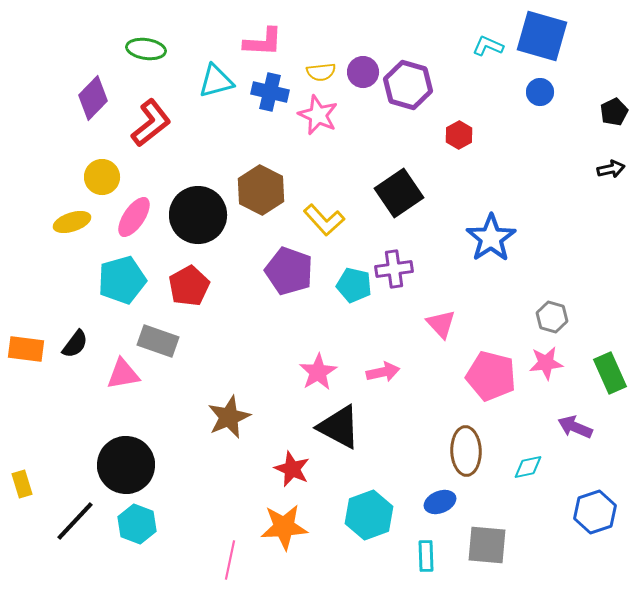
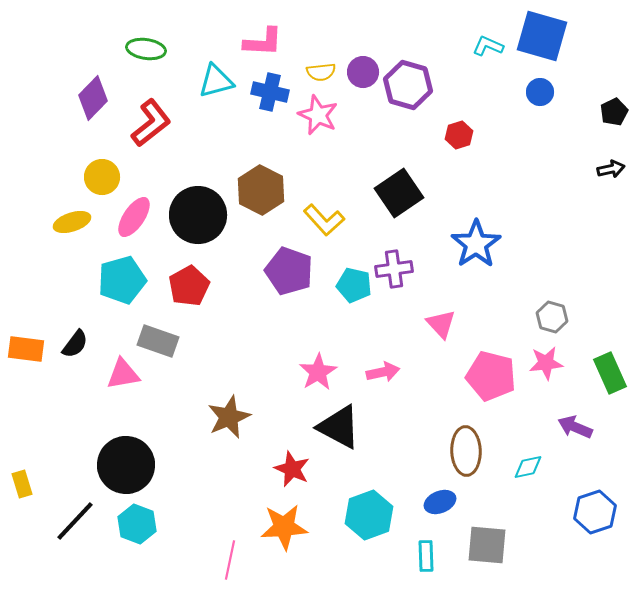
red hexagon at (459, 135): rotated 12 degrees clockwise
blue star at (491, 238): moved 15 px left, 6 px down
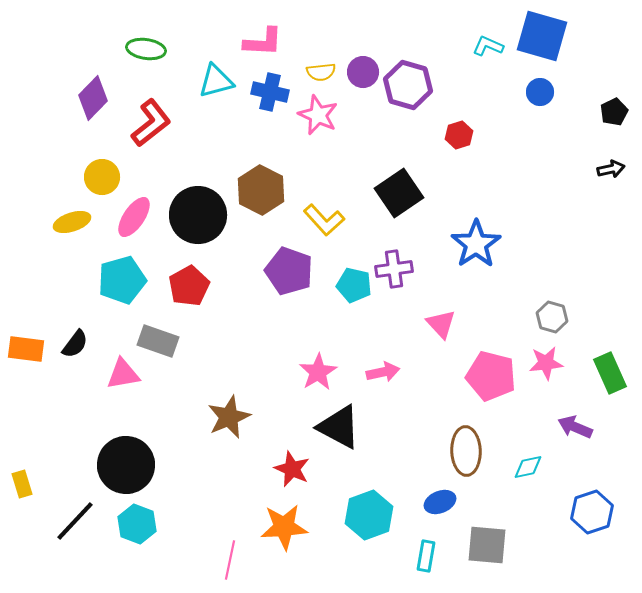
blue hexagon at (595, 512): moved 3 px left
cyan rectangle at (426, 556): rotated 12 degrees clockwise
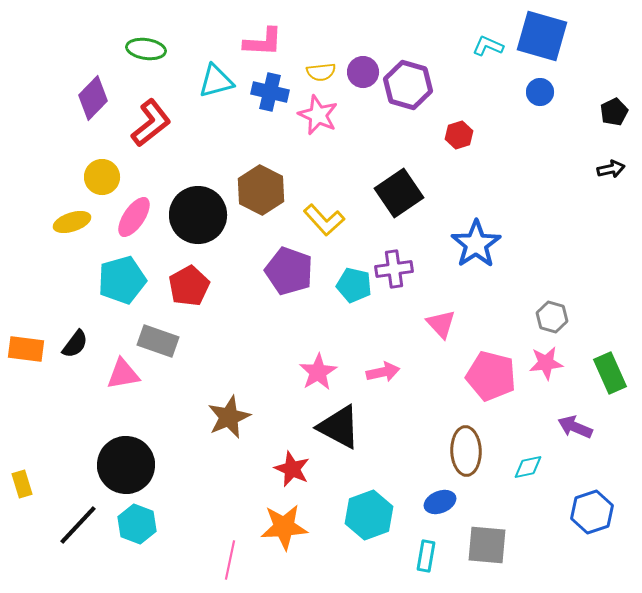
black line at (75, 521): moved 3 px right, 4 px down
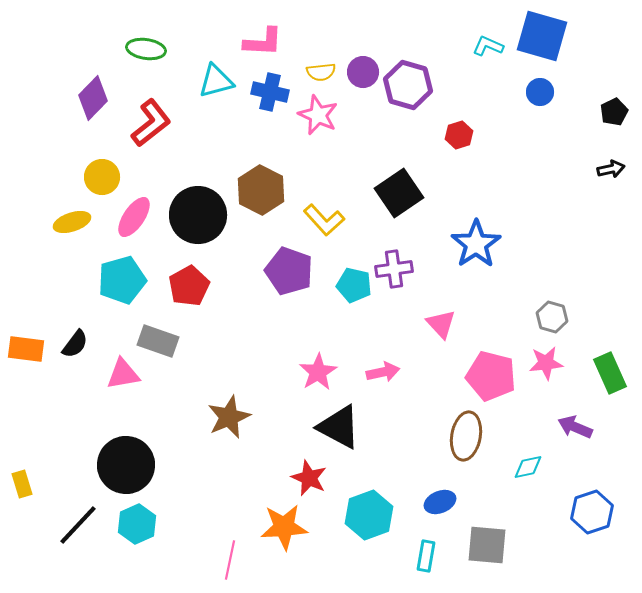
brown ellipse at (466, 451): moved 15 px up; rotated 12 degrees clockwise
red star at (292, 469): moved 17 px right, 9 px down
cyan hexagon at (137, 524): rotated 15 degrees clockwise
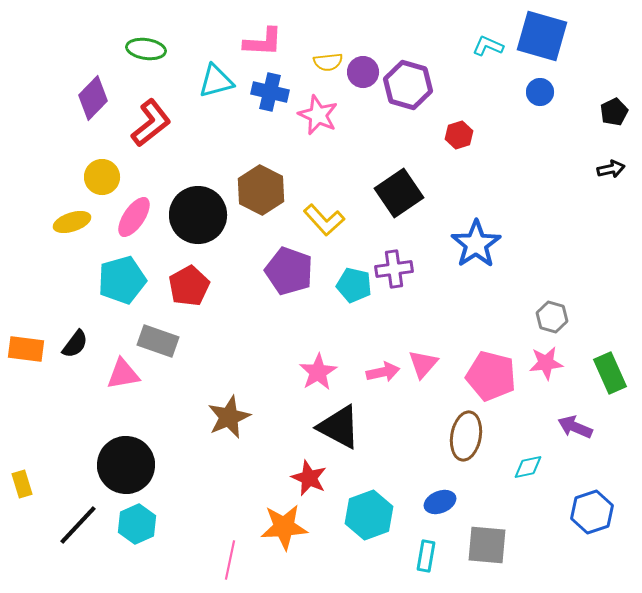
yellow semicircle at (321, 72): moved 7 px right, 10 px up
pink triangle at (441, 324): moved 18 px left, 40 px down; rotated 24 degrees clockwise
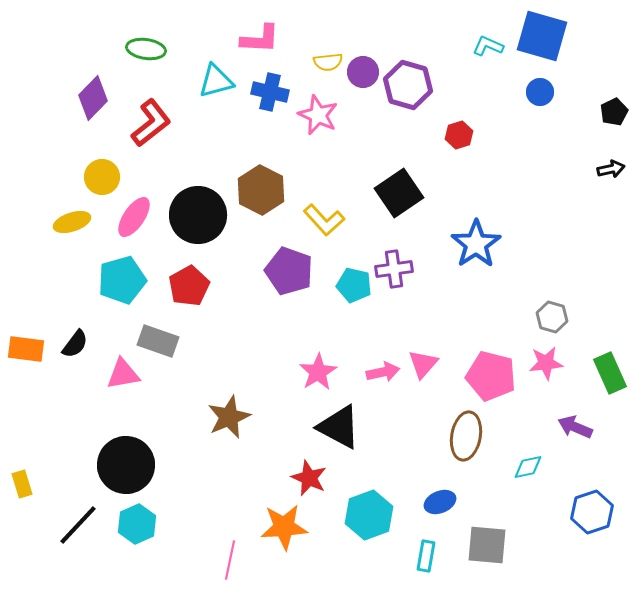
pink L-shape at (263, 42): moved 3 px left, 3 px up
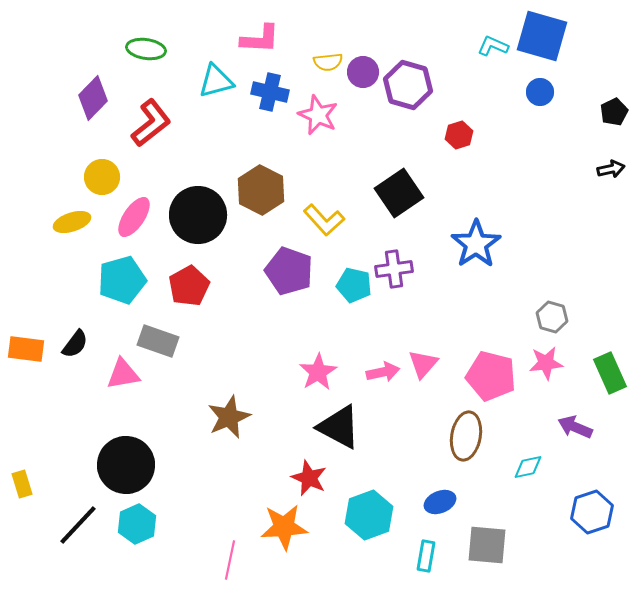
cyan L-shape at (488, 46): moved 5 px right
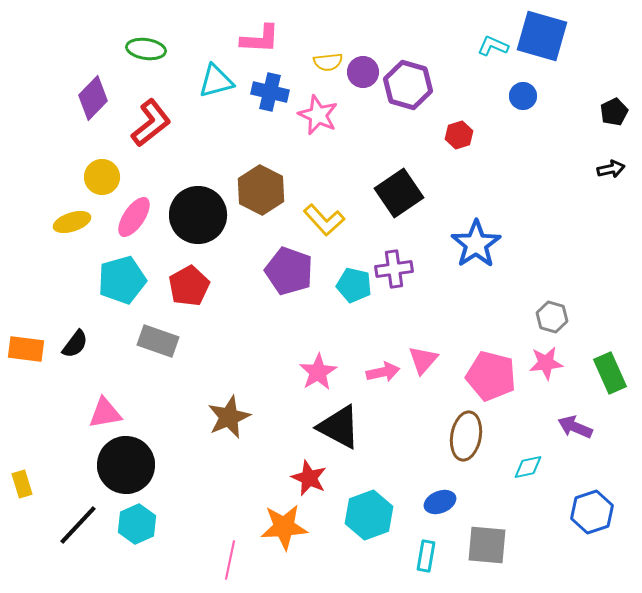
blue circle at (540, 92): moved 17 px left, 4 px down
pink triangle at (423, 364): moved 4 px up
pink triangle at (123, 374): moved 18 px left, 39 px down
